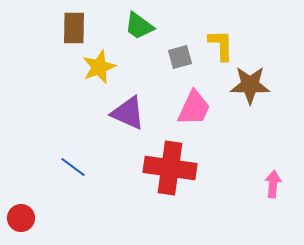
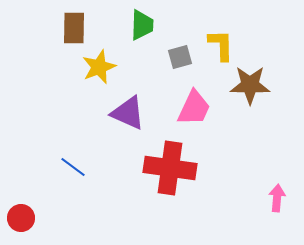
green trapezoid: moved 3 px right, 1 px up; rotated 124 degrees counterclockwise
pink arrow: moved 4 px right, 14 px down
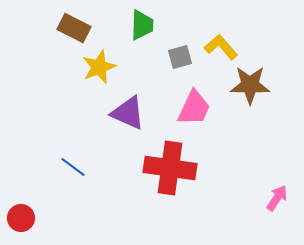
brown rectangle: rotated 64 degrees counterclockwise
yellow L-shape: moved 2 px down; rotated 40 degrees counterclockwise
pink arrow: rotated 28 degrees clockwise
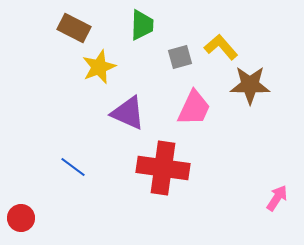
red cross: moved 7 px left
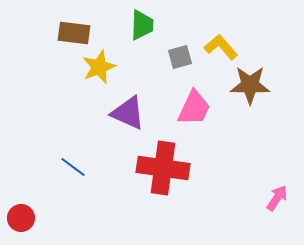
brown rectangle: moved 5 px down; rotated 20 degrees counterclockwise
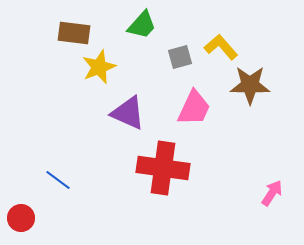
green trapezoid: rotated 40 degrees clockwise
blue line: moved 15 px left, 13 px down
pink arrow: moved 5 px left, 5 px up
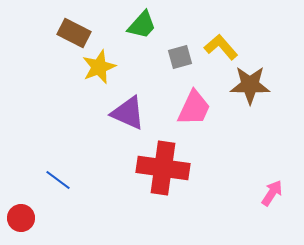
brown rectangle: rotated 20 degrees clockwise
